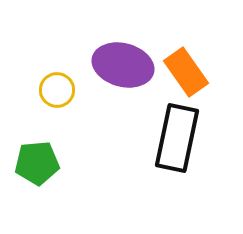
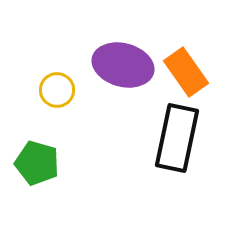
green pentagon: rotated 21 degrees clockwise
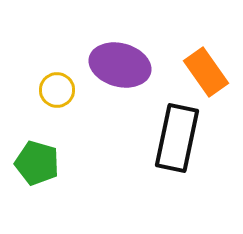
purple ellipse: moved 3 px left
orange rectangle: moved 20 px right
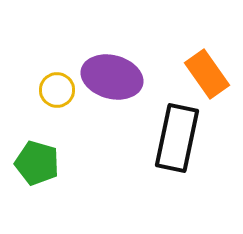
purple ellipse: moved 8 px left, 12 px down
orange rectangle: moved 1 px right, 2 px down
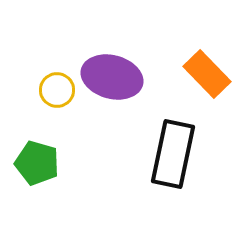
orange rectangle: rotated 9 degrees counterclockwise
black rectangle: moved 4 px left, 16 px down
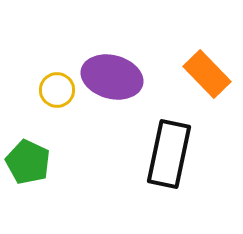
black rectangle: moved 4 px left
green pentagon: moved 9 px left, 1 px up; rotated 9 degrees clockwise
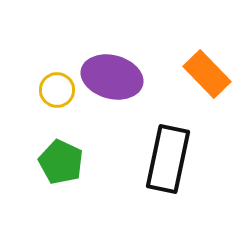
black rectangle: moved 1 px left, 5 px down
green pentagon: moved 33 px right
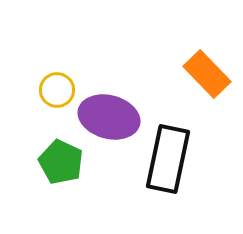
purple ellipse: moved 3 px left, 40 px down
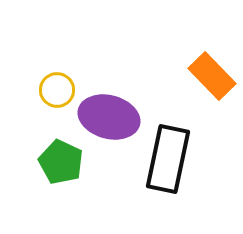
orange rectangle: moved 5 px right, 2 px down
